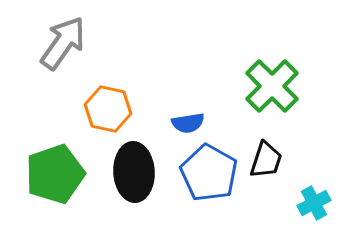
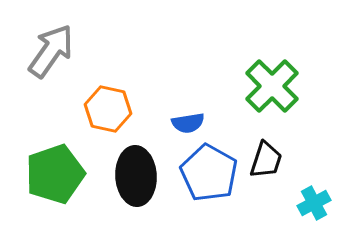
gray arrow: moved 12 px left, 8 px down
black ellipse: moved 2 px right, 4 px down
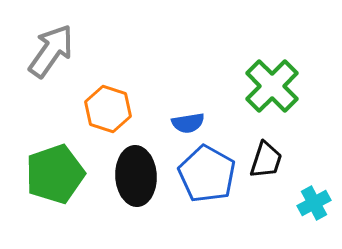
orange hexagon: rotated 6 degrees clockwise
blue pentagon: moved 2 px left, 1 px down
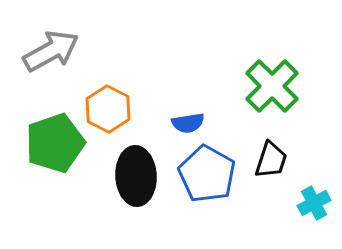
gray arrow: rotated 26 degrees clockwise
orange hexagon: rotated 9 degrees clockwise
black trapezoid: moved 5 px right
green pentagon: moved 31 px up
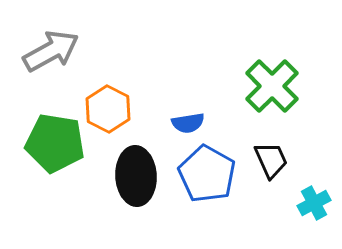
green pentagon: rotated 28 degrees clockwise
black trapezoid: rotated 42 degrees counterclockwise
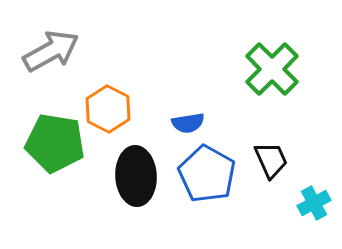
green cross: moved 17 px up
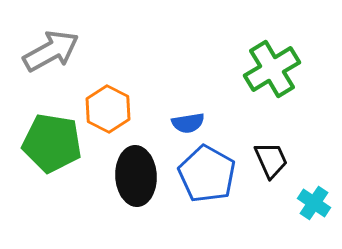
green cross: rotated 14 degrees clockwise
green pentagon: moved 3 px left
cyan cross: rotated 28 degrees counterclockwise
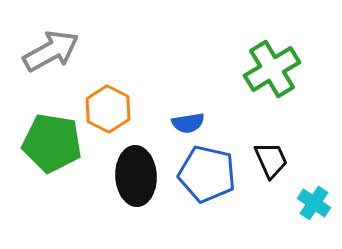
blue pentagon: rotated 16 degrees counterclockwise
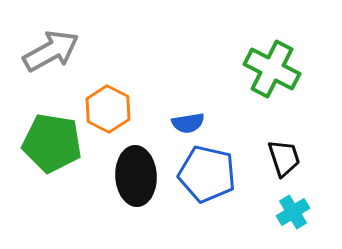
green cross: rotated 32 degrees counterclockwise
black trapezoid: moved 13 px right, 2 px up; rotated 6 degrees clockwise
cyan cross: moved 21 px left, 9 px down; rotated 24 degrees clockwise
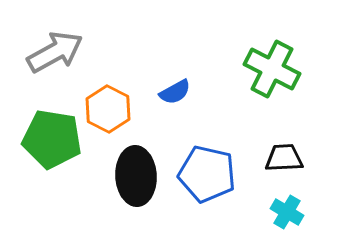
gray arrow: moved 4 px right, 1 px down
blue semicircle: moved 13 px left, 31 px up; rotated 20 degrees counterclockwise
green pentagon: moved 4 px up
black trapezoid: rotated 75 degrees counterclockwise
cyan cross: moved 6 px left; rotated 28 degrees counterclockwise
